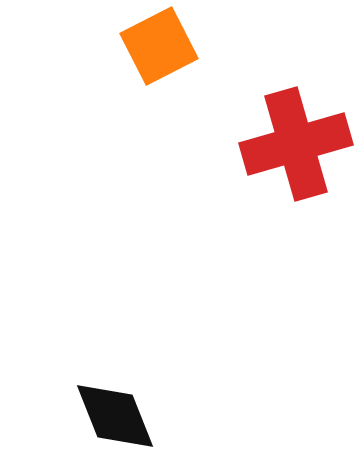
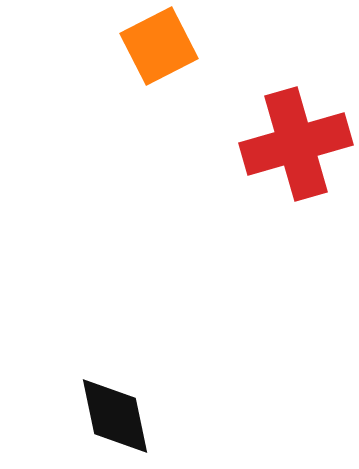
black diamond: rotated 10 degrees clockwise
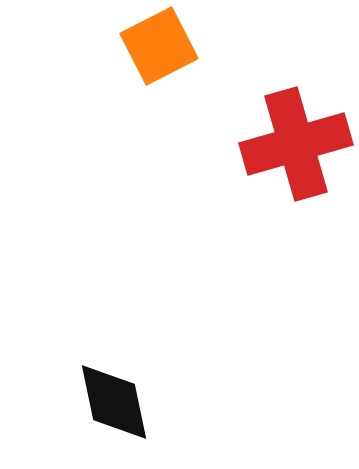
black diamond: moved 1 px left, 14 px up
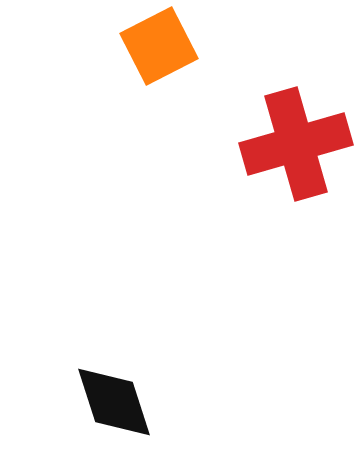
black diamond: rotated 6 degrees counterclockwise
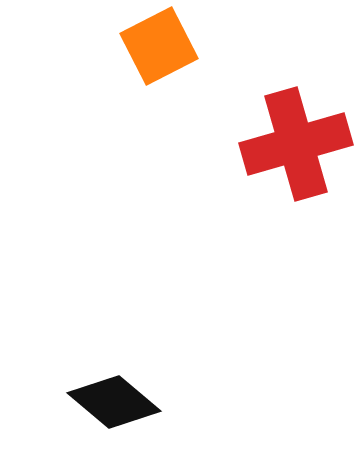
black diamond: rotated 32 degrees counterclockwise
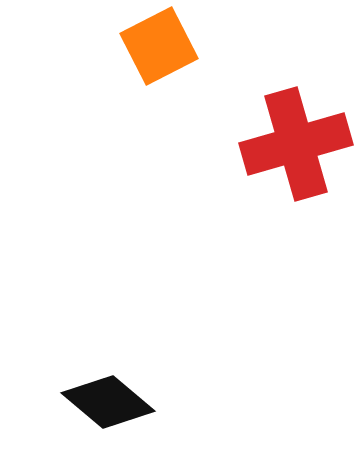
black diamond: moved 6 px left
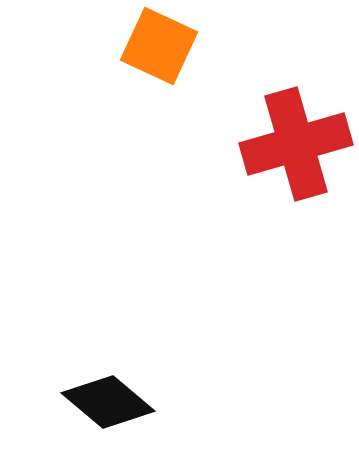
orange square: rotated 38 degrees counterclockwise
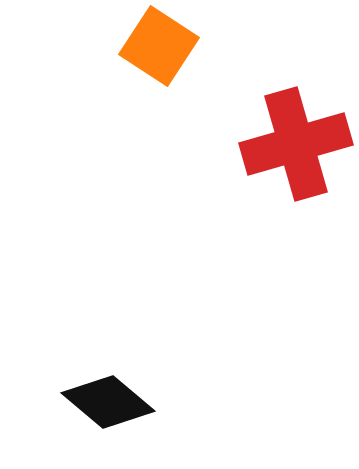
orange square: rotated 8 degrees clockwise
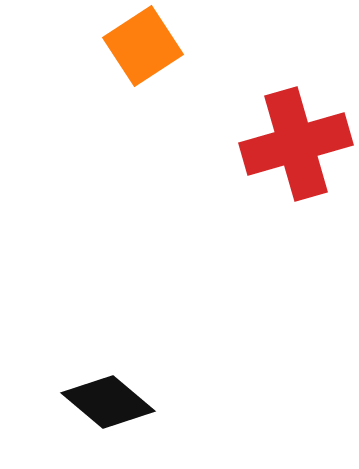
orange square: moved 16 px left; rotated 24 degrees clockwise
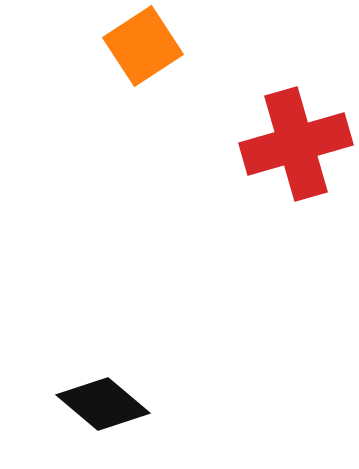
black diamond: moved 5 px left, 2 px down
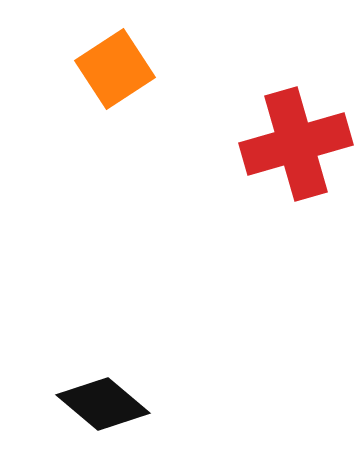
orange square: moved 28 px left, 23 px down
